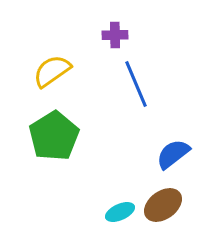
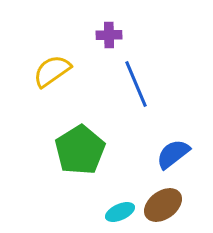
purple cross: moved 6 px left
green pentagon: moved 26 px right, 14 px down
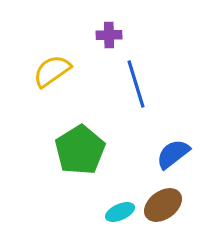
blue line: rotated 6 degrees clockwise
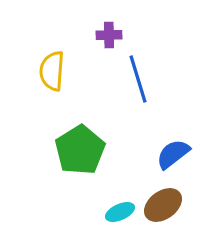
yellow semicircle: rotated 51 degrees counterclockwise
blue line: moved 2 px right, 5 px up
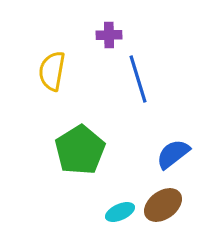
yellow semicircle: rotated 6 degrees clockwise
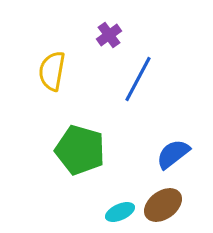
purple cross: rotated 35 degrees counterclockwise
blue line: rotated 45 degrees clockwise
green pentagon: rotated 24 degrees counterclockwise
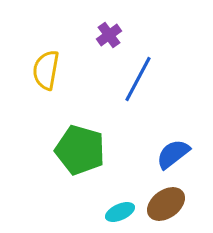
yellow semicircle: moved 6 px left, 1 px up
brown ellipse: moved 3 px right, 1 px up
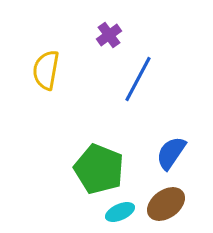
green pentagon: moved 19 px right, 19 px down; rotated 6 degrees clockwise
blue semicircle: moved 2 px left, 1 px up; rotated 18 degrees counterclockwise
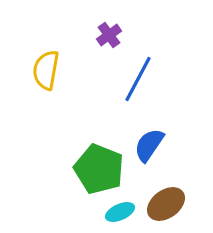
blue semicircle: moved 22 px left, 8 px up
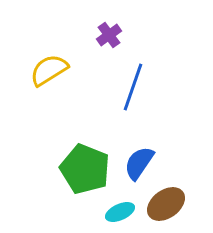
yellow semicircle: moved 3 px right; rotated 48 degrees clockwise
blue line: moved 5 px left, 8 px down; rotated 9 degrees counterclockwise
blue semicircle: moved 10 px left, 18 px down
green pentagon: moved 14 px left
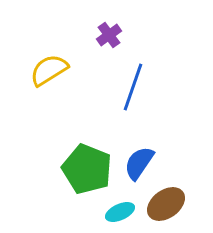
green pentagon: moved 2 px right
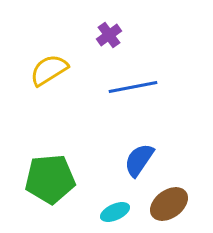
blue line: rotated 60 degrees clockwise
blue semicircle: moved 3 px up
green pentagon: moved 37 px left, 10 px down; rotated 27 degrees counterclockwise
brown ellipse: moved 3 px right
cyan ellipse: moved 5 px left
